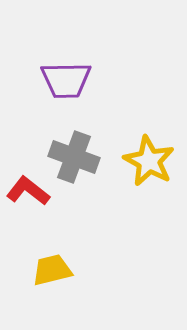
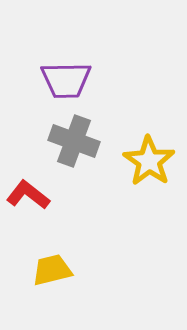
gray cross: moved 16 px up
yellow star: rotated 6 degrees clockwise
red L-shape: moved 4 px down
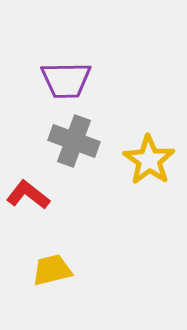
yellow star: moved 1 px up
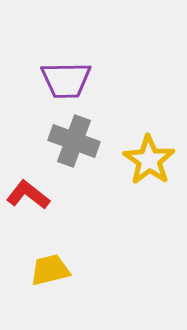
yellow trapezoid: moved 2 px left
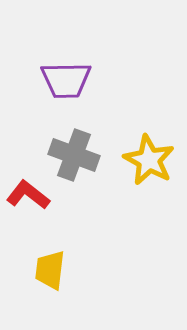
gray cross: moved 14 px down
yellow star: rotated 6 degrees counterclockwise
yellow trapezoid: rotated 69 degrees counterclockwise
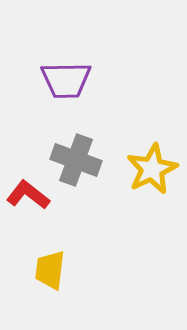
gray cross: moved 2 px right, 5 px down
yellow star: moved 3 px right, 9 px down; rotated 18 degrees clockwise
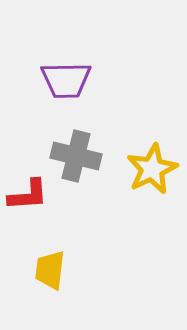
gray cross: moved 4 px up; rotated 6 degrees counterclockwise
red L-shape: rotated 138 degrees clockwise
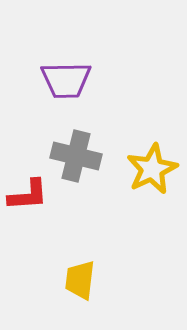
yellow trapezoid: moved 30 px right, 10 px down
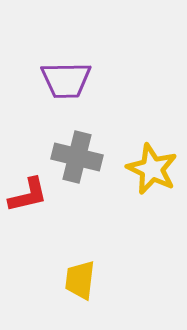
gray cross: moved 1 px right, 1 px down
yellow star: rotated 21 degrees counterclockwise
red L-shape: rotated 9 degrees counterclockwise
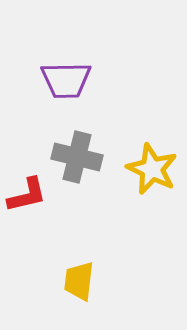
red L-shape: moved 1 px left
yellow trapezoid: moved 1 px left, 1 px down
